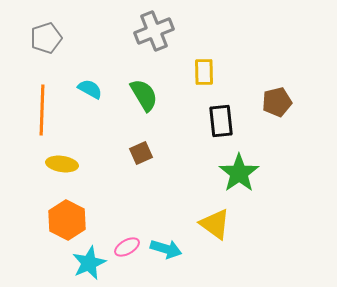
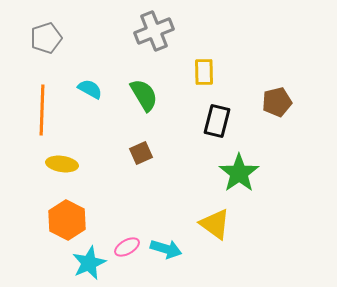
black rectangle: moved 4 px left; rotated 20 degrees clockwise
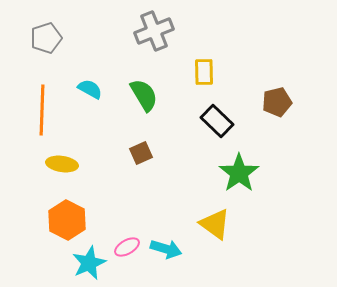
black rectangle: rotated 60 degrees counterclockwise
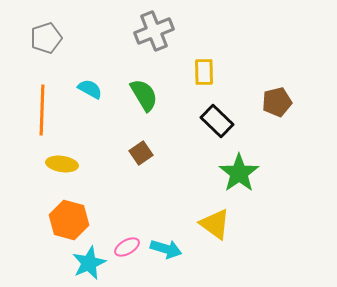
brown square: rotated 10 degrees counterclockwise
orange hexagon: moved 2 px right; rotated 12 degrees counterclockwise
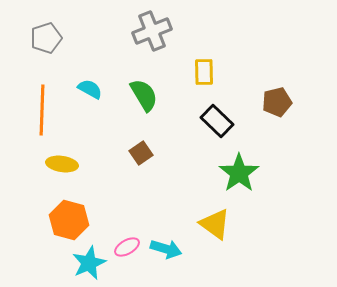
gray cross: moved 2 px left
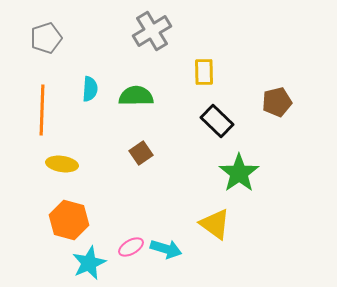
gray cross: rotated 9 degrees counterclockwise
cyan semicircle: rotated 65 degrees clockwise
green semicircle: moved 8 px left, 1 px down; rotated 60 degrees counterclockwise
pink ellipse: moved 4 px right
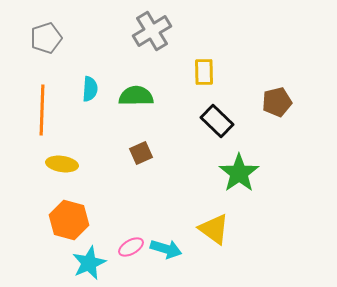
brown square: rotated 10 degrees clockwise
yellow triangle: moved 1 px left, 5 px down
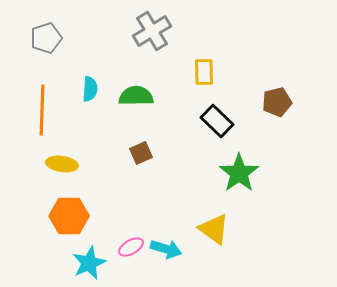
orange hexagon: moved 4 px up; rotated 15 degrees counterclockwise
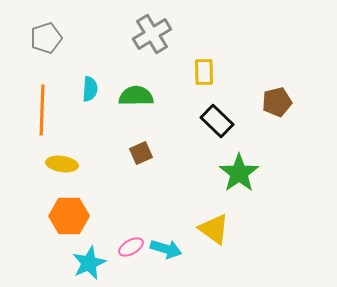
gray cross: moved 3 px down
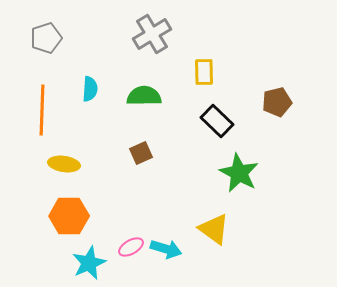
green semicircle: moved 8 px right
yellow ellipse: moved 2 px right
green star: rotated 9 degrees counterclockwise
